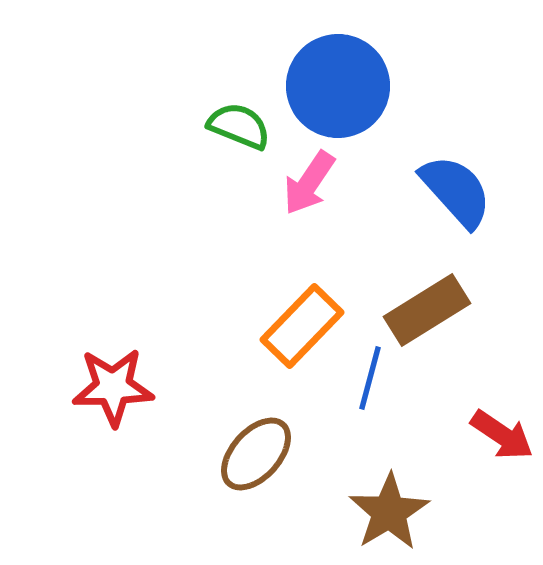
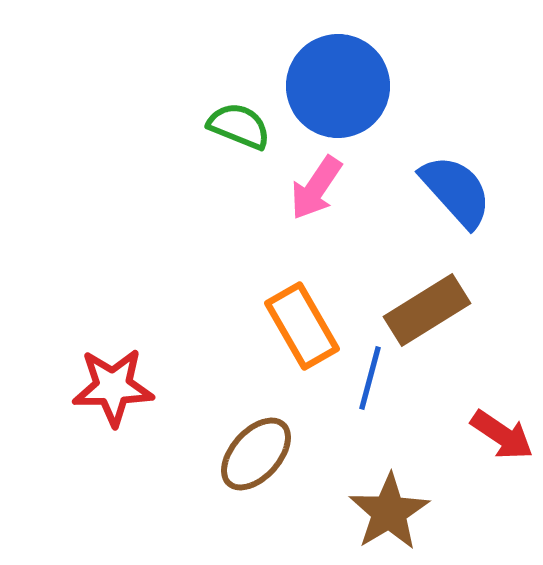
pink arrow: moved 7 px right, 5 px down
orange rectangle: rotated 74 degrees counterclockwise
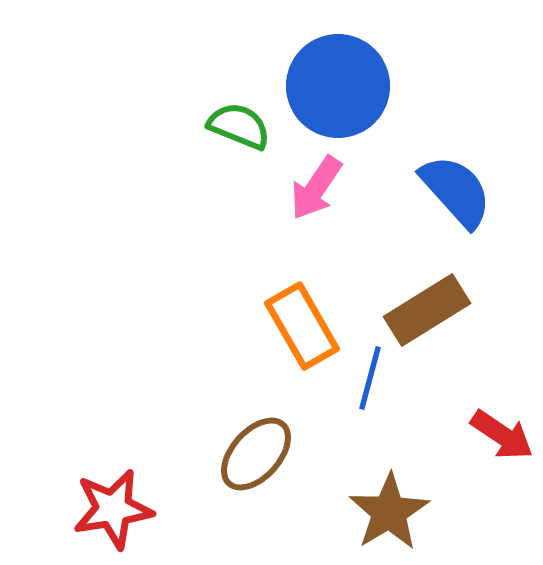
red star: moved 122 px down; rotated 8 degrees counterclockwise
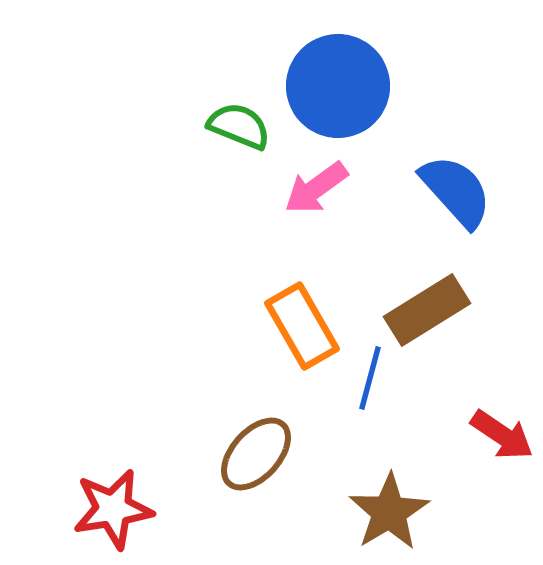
pink arrow: rotated 20 degrees clockwise
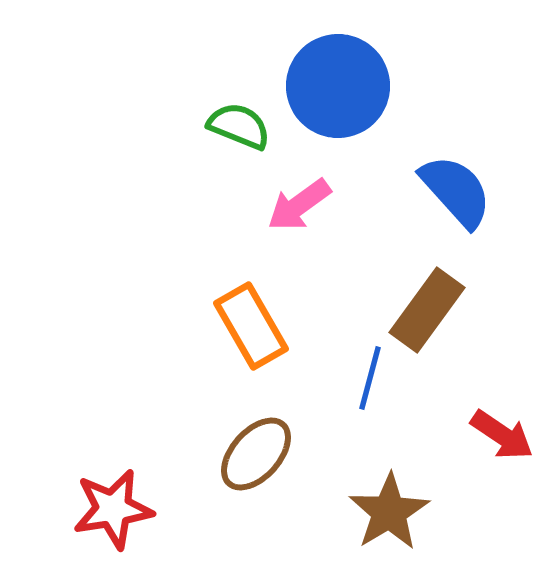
pink arrow: moved 17 px left, 17 px down
brown rectangle: rotated 22 degrees counterclockwise
orange rectangle: moved 51 px left
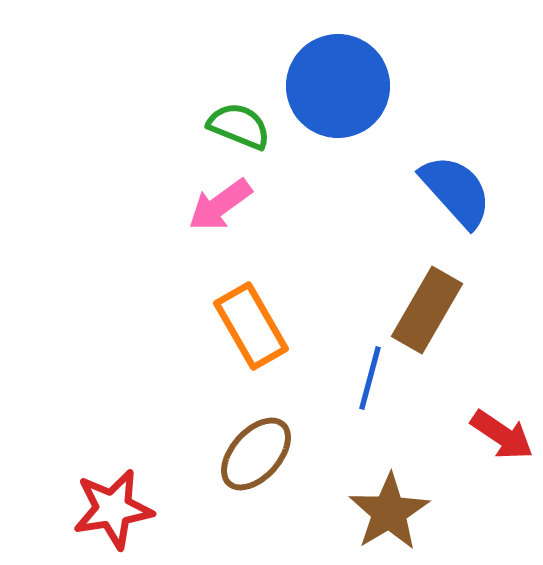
pink arrow: moved 79 px left
brown rectangle: rotated 6 degrees counterclockwise
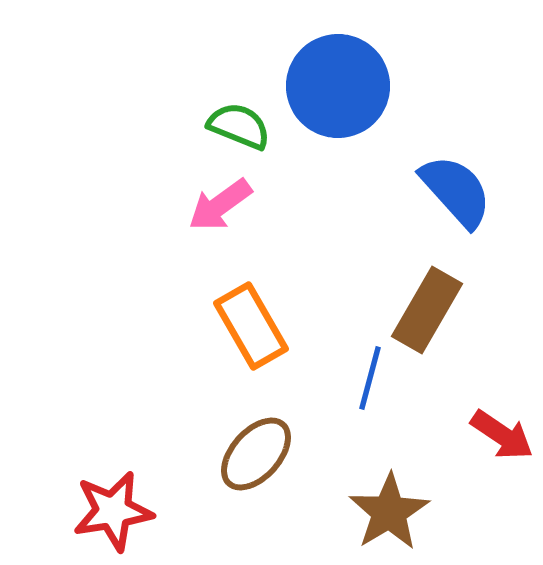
red star: moved 2 px down
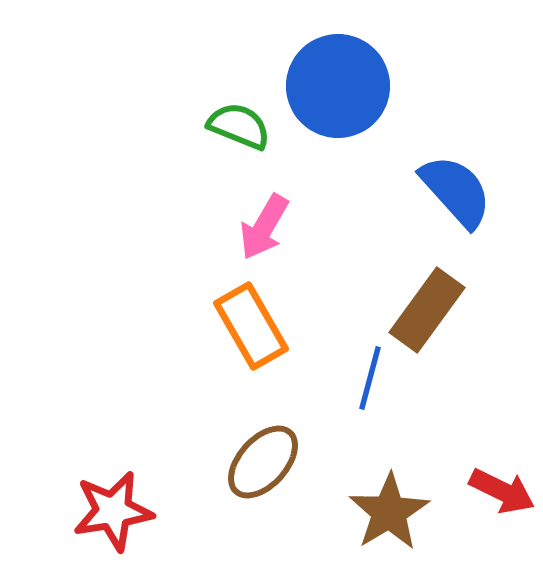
pink arrow: moved 44 px right, 22 px down; rotated 24 degrees counterclockwise
brown rectangle: rotated 6 degrees clockwise
red arrow: moved 56 px down; rotated 8 degrees counterclockwise
brown ellipse: moved 7 px right, 8 px down
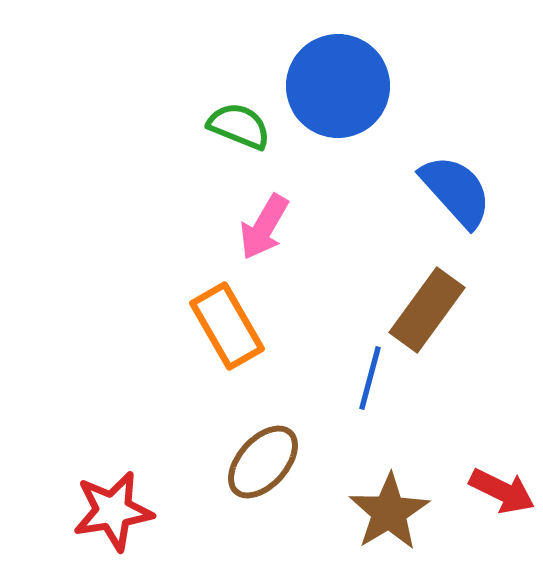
orange rectangle: moved 24 px left
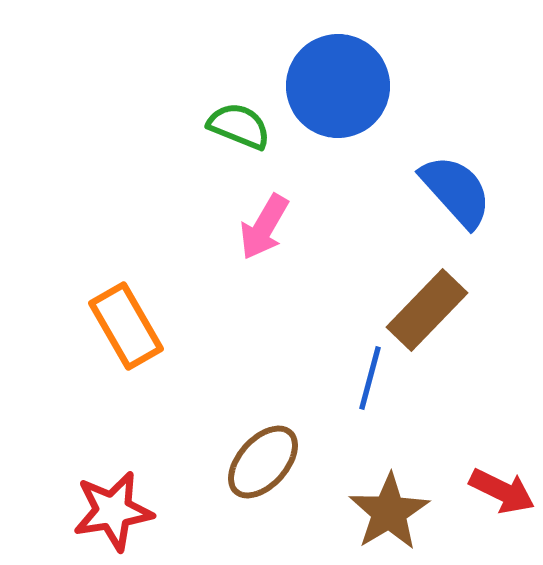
brown rectangle: rotated 8 degrees clockwise
orange rectangle: moved 101 px left
